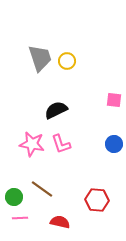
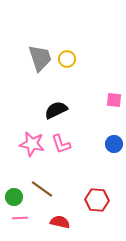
yellow circle: moved 2 px up
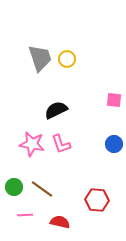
green circle: moved 10 px up
pink line: moved 5 px right, 3 px up
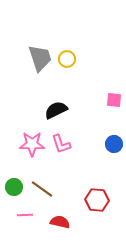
pink star: rotated 10 degrees counterclockwise
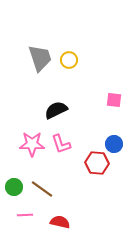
yellow circle: moved 2 px right, 1 px down
red hexagon: moved 37 px up
